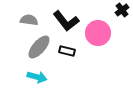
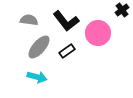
black rectangle: rotated 49 degrees counterclockwise
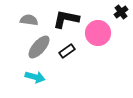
black cross: moved 1 px left, 2 px down
black L-shape: moved 2 px up; rotated 140 degrees clockwise
cyan arrow: moved 2 px left
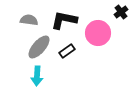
black L-shape: moved 2 px left, 1 px down
cyan arrow: moved 2 px right, 1 px up; rotated 78 degrees clockwise
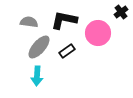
gray semicircle: moved 2 px down
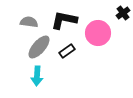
black cross: moved 2 px right, 1 px down
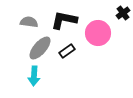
gray ellipse: moved 1 px right, 1 px down
cyan arrow: moved 3 px left
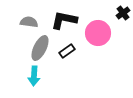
gray ellipse: rotated 15 degrees counterclockwise
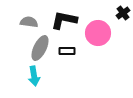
black rectangle: rotated 35 degrees clockwise
cyan arrow: rotated 12 degrees counterclockwise
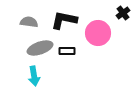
gray ellipse: rotated 45 degrees clockwise
